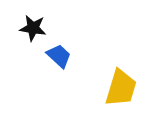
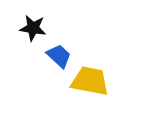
yellow trapezoid: moved 31 px left, 7 px up; rotated 96 degrees counterclockwise
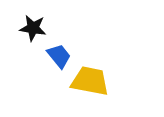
blue trapezoid: rotated 8 degrees clockwise
